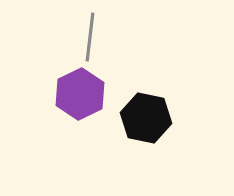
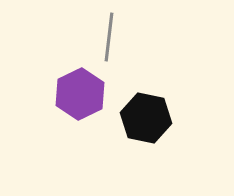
gray line: moved 19 px right
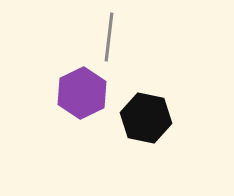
purple hexagon: moved 2 px right, 1 px up
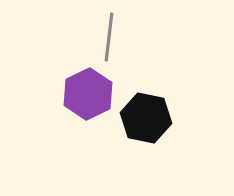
purple hexagon: moved 6 px right, 1 px down
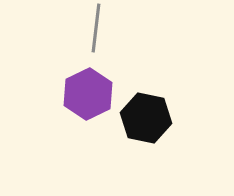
gray line: moved 13 px left, 9 px up
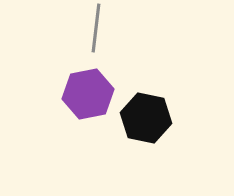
purple hexagon: rotated 15 degrees clockwise
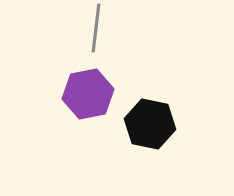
black hexagon: moved 4 px right, 6 px down
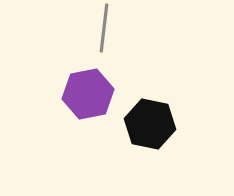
gray line: moved 8 px right
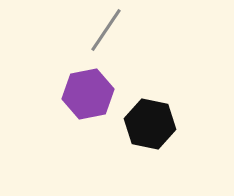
gray line: moved 2 px right, 2 px down; rotated 27 degrees clockwise
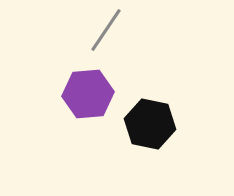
purple hexagon: rotated 6 degrees clockwise
